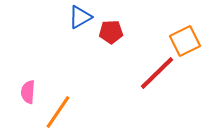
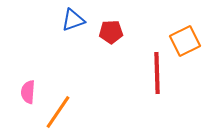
blue triangle: moved 7 px left, 3 px down; rotated 10 degrees clockwise
red line: rotated 48 degrees counterclockwise
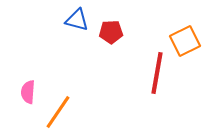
blue triangle: moved 4 px right; rotated 35 degrees clockwise
red line: rotated 12 degrees clockwise
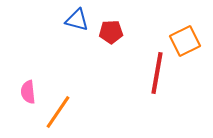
pink semicircle: rotated 10 degrees counterclockwise
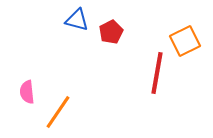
red pentagon: rotated 25 degrees counterclockwise
pink semicircle: moved 1 px left
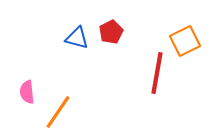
blue triangle: moved 18 px down
